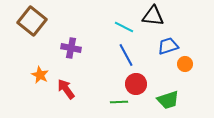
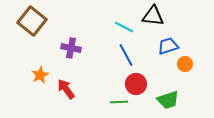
orange star: rotated 18 degrees clockwise
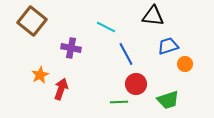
cyan line: moved 18 px left
blue line: moved 1 px up
red arrow: moved 5 px left; rotated 55 degrees clockwise
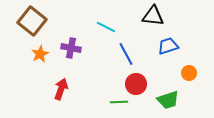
orange circle: moved 4 px right, 9 px down
orange star: moved 21 px up
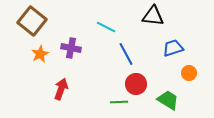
blue trapezoid: moved 5 px right, 2 px down
green trapezoid: rotated 130 degrees counterclockwise
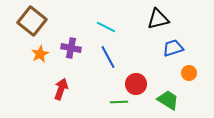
black triangle: moved 5 px right, 3 px down; rotated 20 degrees counterclockwise
blue line: moved 18 px left, 3 px down
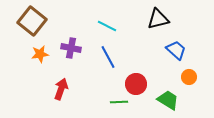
cyan line: moved 1 px right, 1 px up
blue trapezoid: moved 3 px right, 2 px down; rotated 60 degrees clockwise
orange star: rotated 18 degrees clockwise
orange circle: moved 4 px down
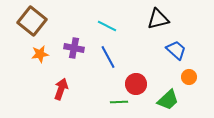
purple cross: moved 3 px right
green trapezoid: rotated 105 degrees clockwise
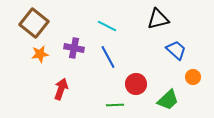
brown square: moved 2 px right, 2 px down
orange circle: moved 4 px right
green line: moved 4 px left, 3 px down
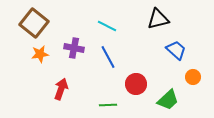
green line: moved 7 px left
